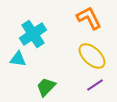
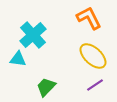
cyan cross: moved 1 px down; rotated 8 degrees counterclockwise
yellow ellipse: moved 1 px right
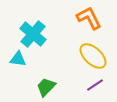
cyan cross: moved 1 px up; rotated 8 degrees counterclockwise
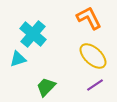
cyan triangle: rotated 24 degrees counterclockwise
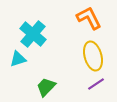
yellow ellipse: rotated 32 degrees clockwise
purple line: moved 1 px right, 1 px up
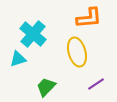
orange L-shape: rotated 112 degrees clockwise
yellow ellipse: moved 16 px left, 4 px up
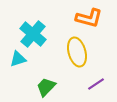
orange L-shape: rotated 20 degrees clockwise
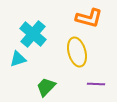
purple line: rotated 36 degrees clockwise
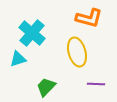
cyan cross: moved 1 px left, 1 px up
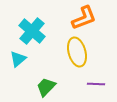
orange L-shape: moved 5 px left; rotated 36 degrees counterclockwise
cyan cross: moved 2 px up
cyan triangle: rotated 24 degrees counterclockwise
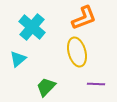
cyan cross: moved 4 px up
